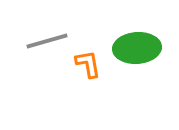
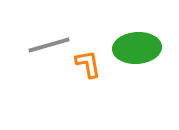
gray line: moved 2 px right, 4 px down
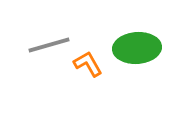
orange L-shape: rotated 20 degrees counterclockwise
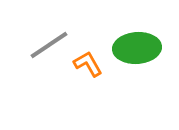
gray line: rotated 18 degrees counterclockwise
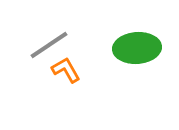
orange L-shape: moved 22 px left, 6 px down
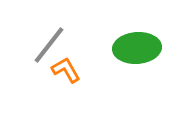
gray line: rotated 18 degrees counterclockwise
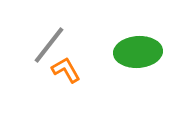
green ellipse: moved 1 px right, 4 px down
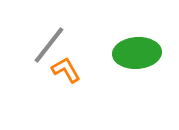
green ellipse: moved 1 px left, 1 px down
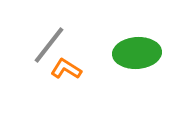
orange L-shape: moved 1 px up; rotated 28 degrees counterclockwise
